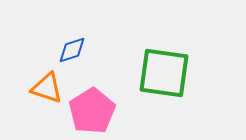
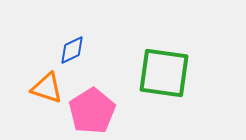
blue diamond: rotated 8 degrees counterclockwise
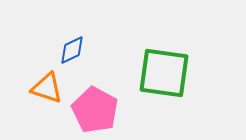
pink pentagon: moved 3 px right, 1 px up; rotated 12 degrees counterclockwise
